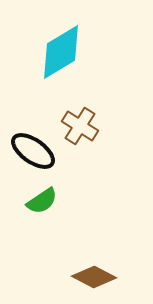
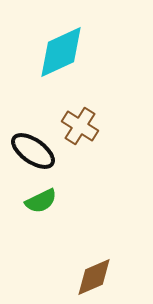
cyan diamond: rotated 6 degrees clockwise
green semicircle: moved 1 px left; rotated 8 degrees clockwise
brown diamond: rotated 51 degrees counterclockwise
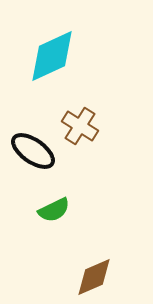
cyan diamond: moved 9 px left, 4 px down
green semicircle: moved 13 px right, 9 px down
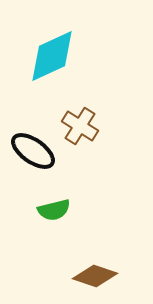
green semicircle: rotated 12 degrees clockwise
brown diamond: moved 1 px right, 1 px up; rotated 42 degrees clockwise
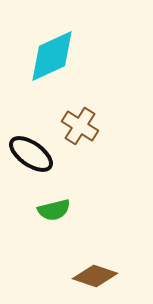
black ellipse: moved 2 px left, 3 px down
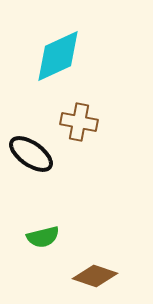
cyan diamond: moved 6 px right
brown cross: moved 1 px left, 4 px up; rotated 21 degrees counterclockwise
green semicircle: moved 11 px left, 27 px down
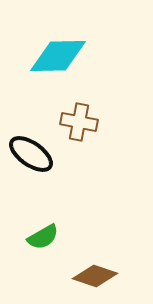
cyan diamond: rotated 24 degrees clockwise
green semicircle: rotated 16 degrees counterclockwise
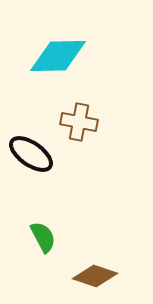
green semicircle: rotated 88 degrees counterclockwise
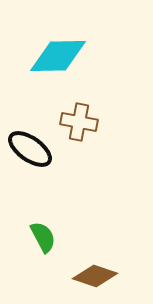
black ellipse: moved 1 px left, 5 px up
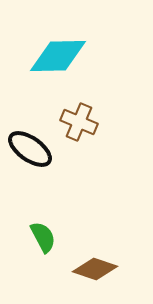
brown cross: rotated 12 degrees clockwise
brown diamond: moved 7 px up
